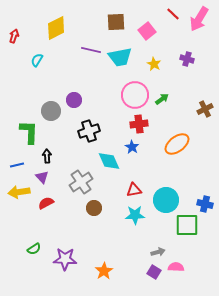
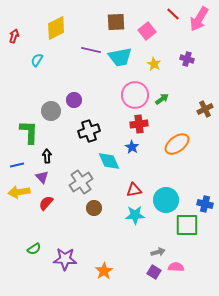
red semicircle: rotated 21 degrees counterclockwise
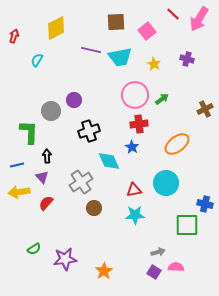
cyan circle: moved 17 px up
purple star: rotated 10 degrees counterclockwise
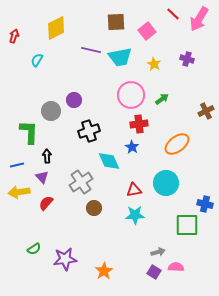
pink circle: moved 4 px left
brown cross: moved 1 px right, 2 px down
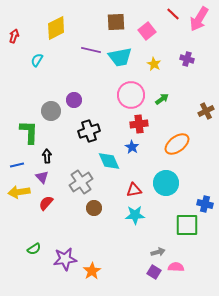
orange star: moved 12 px left
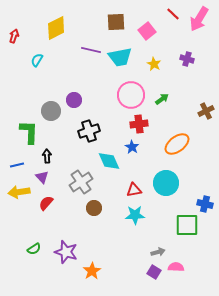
purple star: moved 1 px right, 7 px up; rotated 25 degrees clockwise
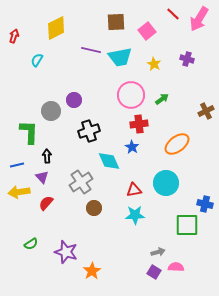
green semicircle: moved 3 px left, 5 px up
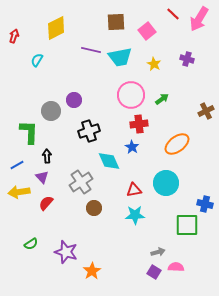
blue line: rotated 16 degrees counterclockwise
